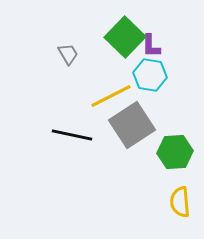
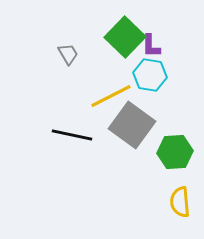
gray square: rotated 21 degrees counterclockwise
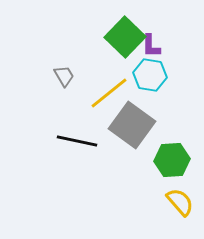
gray trapezoid: moved 4 px left, 22 px down
yellow line: moved 2 px left, 3 px up; rotated 12 degrees counterclockwise
black line: moved 5 px right, 6 px down
green hexagon: moved 3 px left, 8 px down
yellow semicircle: rotated 144 degrees clockwise
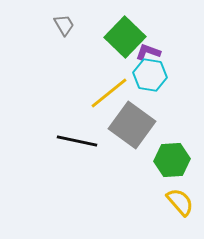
purple L-shape: moved 3 px left, 6 px down; rotated 110 degrees clockwise
gray trapezoid: moved 51 px up
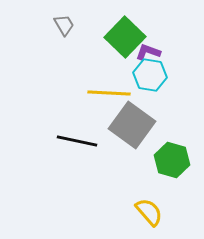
yellow line: rotated 42 degrees clockwise
green hexagon: rotated 20 degrees clockwise
yellow semicircle: moved 31 px left, 10 px down
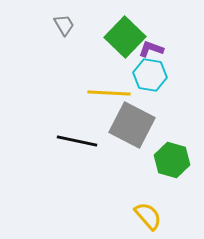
purple L-shape: moved 3 px right, 3 px up
gray square: rotated 9 degrees counterclockwise
yellow semicircle: moved 1 px left, 4 px down
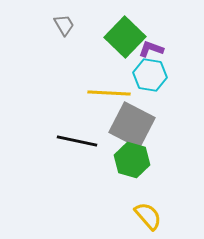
green hexagon: moved 40 px left
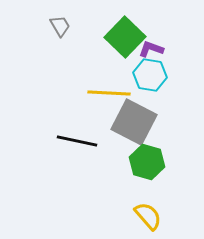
gray trapezoid: moved 4 px left, 1 px down
gray square: moved 2 px right, 3 px up
green hexagon: moved 15 px right, 2 px down
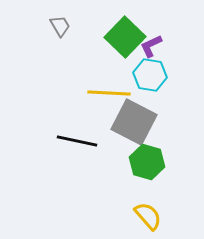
purple L-shape: moved 3 px up; rotated 45 degrees counterclockwise
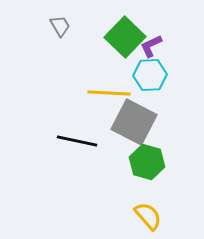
cyan hexagon: rotated 12 degrees counterclockwise
